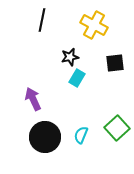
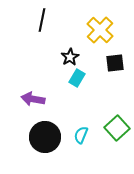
yellow cross: moved 6 px right, 5 px down; rotated 16 degrees clockwise
black star: rotated 18 degrees counterclockwise
purple arrow: rotated 55 degrees counterclockwise
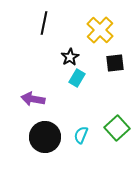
black line: moved 2 px right, 3 px down
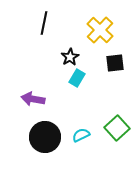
cyan semicircle: rotated 42 degrees clockwise
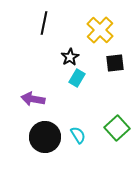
cyan semicircle: moved 3 px left; rotated 84 degrees clockwise
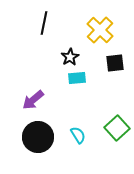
cyan rectangle: rotated 54 degrees clockwise
purple arrow: moved 1 px down; rotated 50 degrees counterclockwise
black circle: moved 7 px left
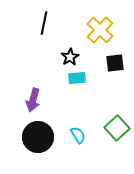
purple arrow: rotated 35 degrees counterclockwise
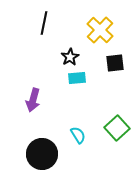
black circle: moved 4 px right, 17 px down
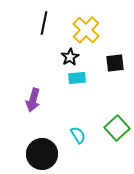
yellow cross: moved 14 px left
